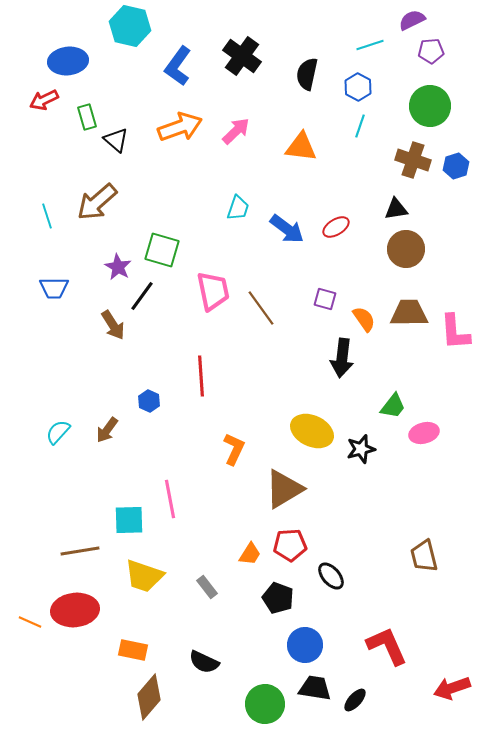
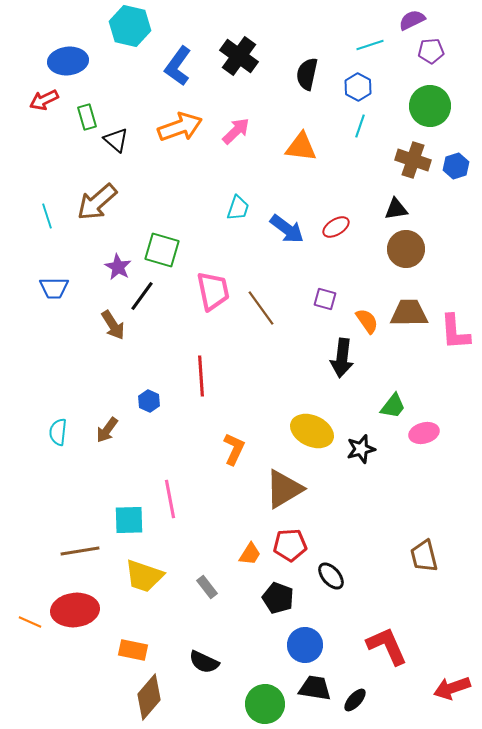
black cross at (242, 56): moved 3 px left
orange semicircle at (364, 319): moved 3 px right, 2 px down
cyan semicircle at (58, 432): rotated 36 degrees counterclockwise
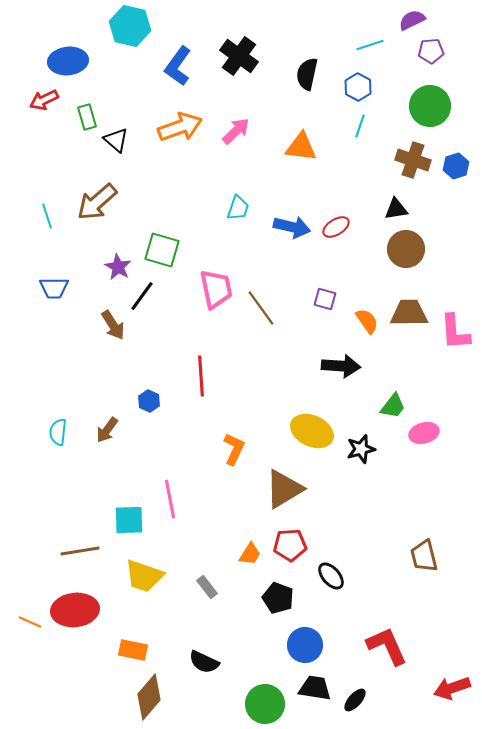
blue arrow at (287, 229): moved 5 px right, 2 px up; rotated 24 degrees counterclockwise
pink trapezoid at (213, 291): moved 3 px right, 2 px up
black arrow at (342, 358): moved 1 px left, 8 px down; rotated 93 degrees counterclockwise
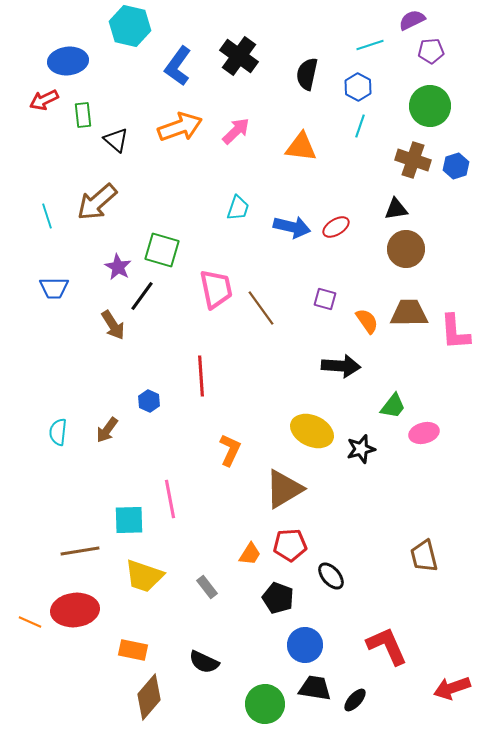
green rectangle at (87, 117): moved 4 px left, 2 px up; rotated 10 degrees clockwise
orange L-shape at (234, 449): moved 4 px left, 1 px down
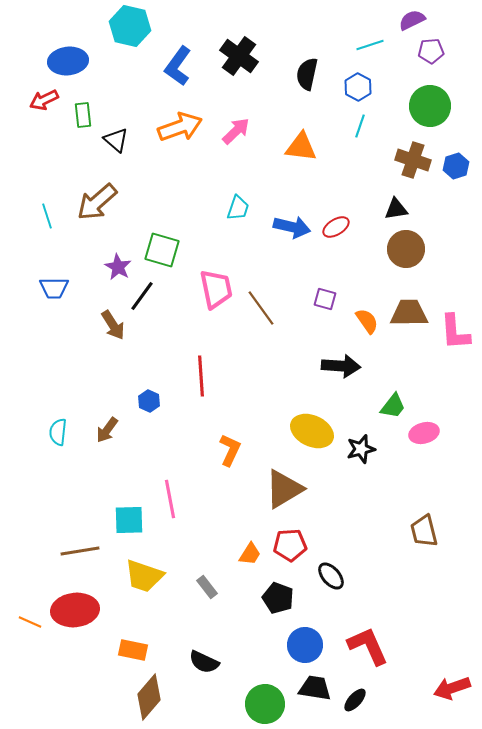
brown trapezoid at (424, 556): moved 25 px up
red L-shape at (387, 646): moved 19 px left
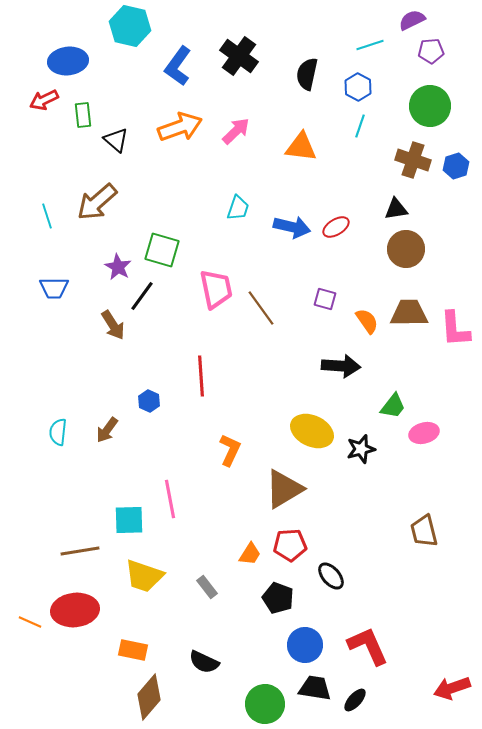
pink L-shape at (455, 332): moved 3 px up
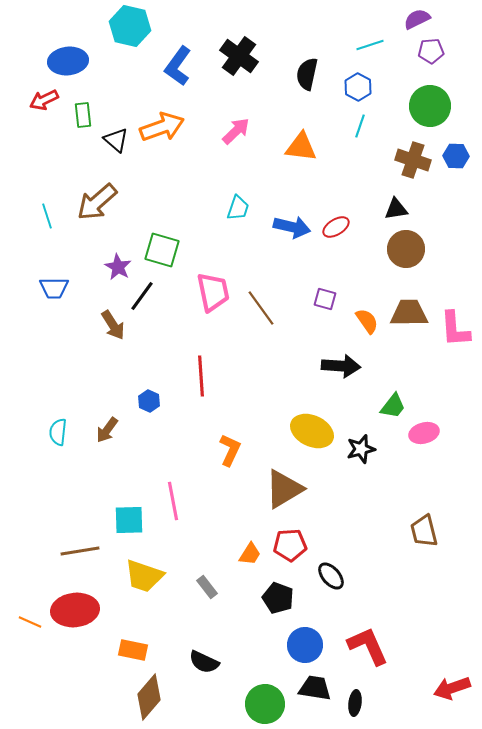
purple semicircle at (412, 20): moved 5 px right, 1 px up
orange arrow at (180, 127): moved 18 px left
blue hexagon at (456, 166): moved 10 px up; rotated 20 degrees clockwise
pink trapezoid at (216, 289): moved 3 px left, 3 px down
pink line at (170, 499): moved 3 px right, 2 px down
black ellipse at (355, 700): moved 3 px down; rotated 35 degrees counterclockwise
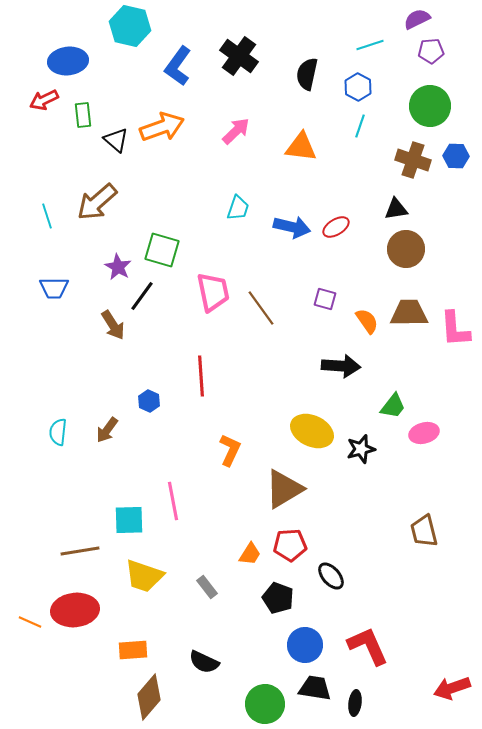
orange rectangle at (133, 650): rotated 16 degrees counterclockwise
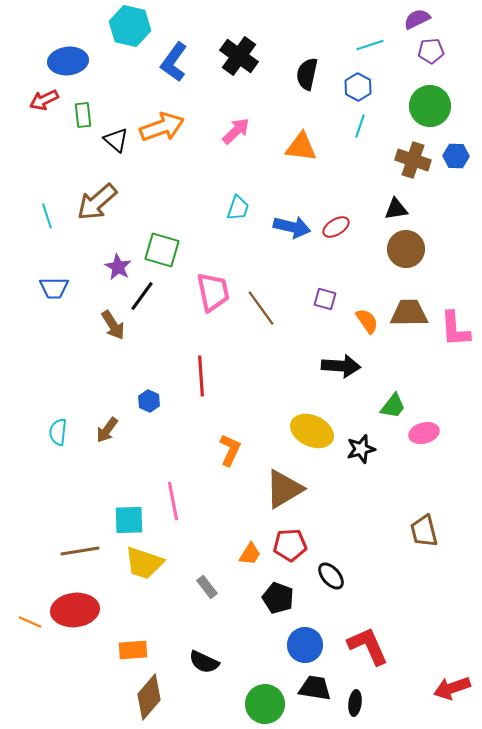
blue L-shape at (178, 66): moved 4 px left, 4 px up
yellow trapezoid at (144, 576): moved 13 px up
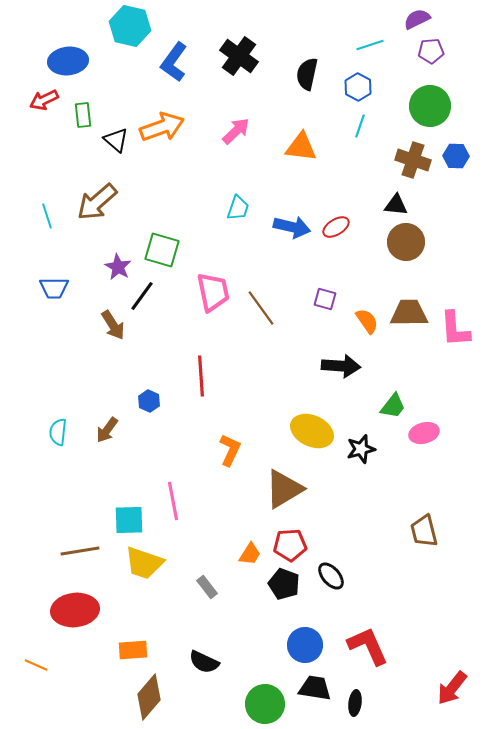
black triangle at (396, 209): moved 4 px up; rotated 15 degrees clockwise
brown circle at (406, 249): moved 7 px up
black pentagon at (278, 598): moved 6 px right, 14 px up
orange line at (30, 622): moved 6 px right, 43 px down
red arrow at (452, 688): rotated 33 degrees counterclockwise
